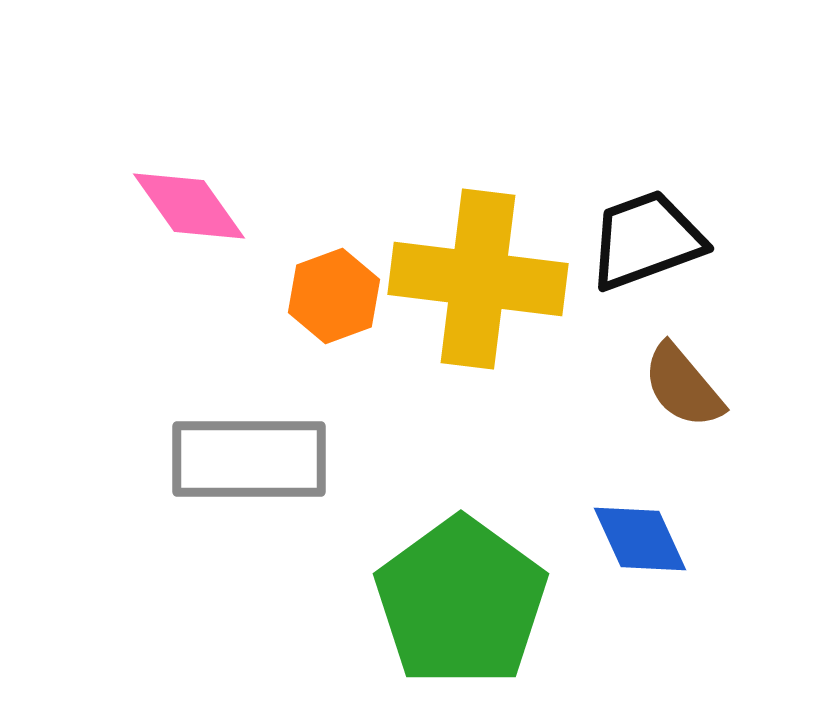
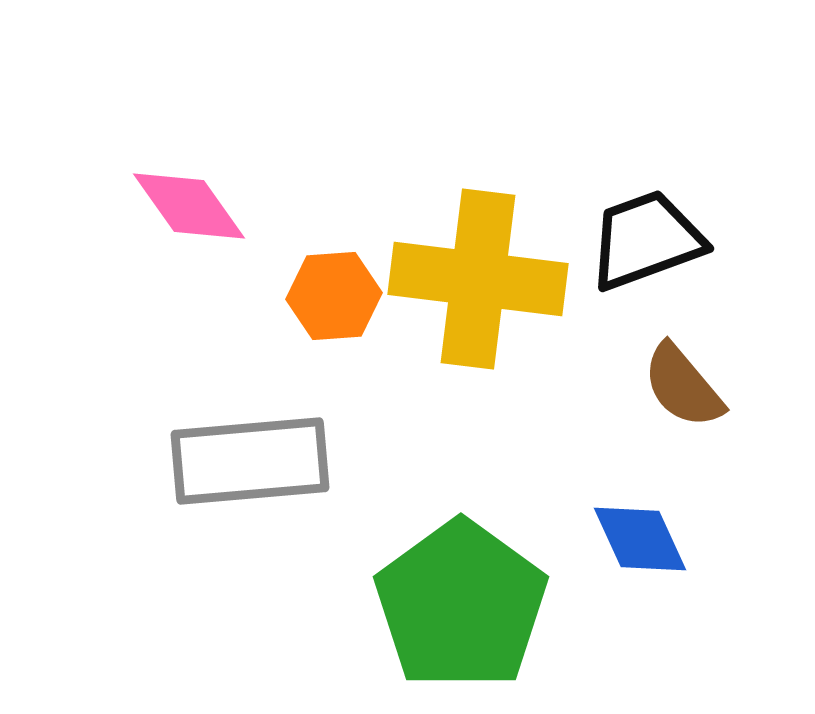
orange hexagon: rotated 16 degrees clockwise
gray rectangle: moved 1 px right, 2 px down; rotated 5 degrees counterclockwise
green pentagon: moved 3 px down
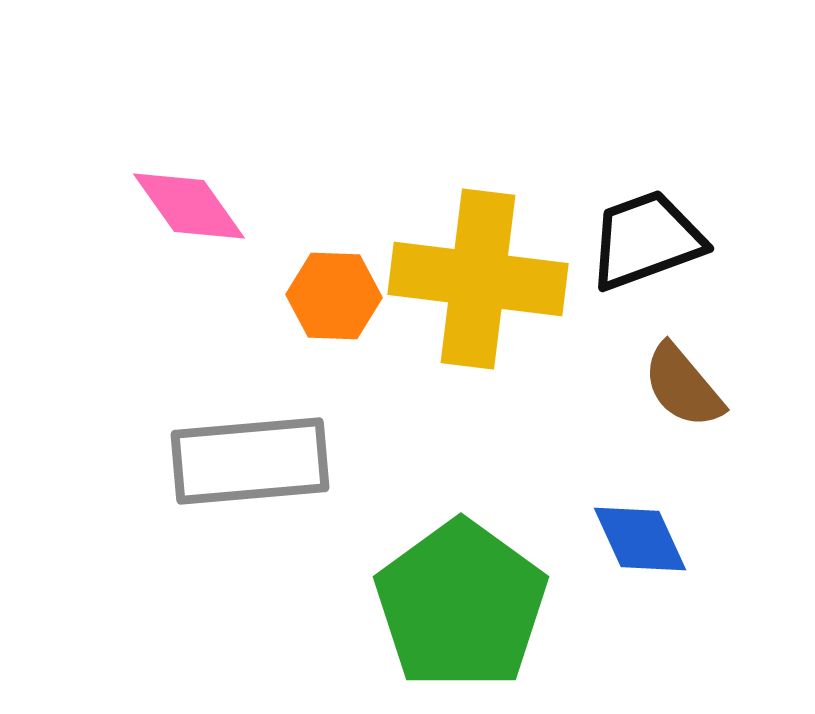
orange hexagon: rotated 6 degrees clockwise
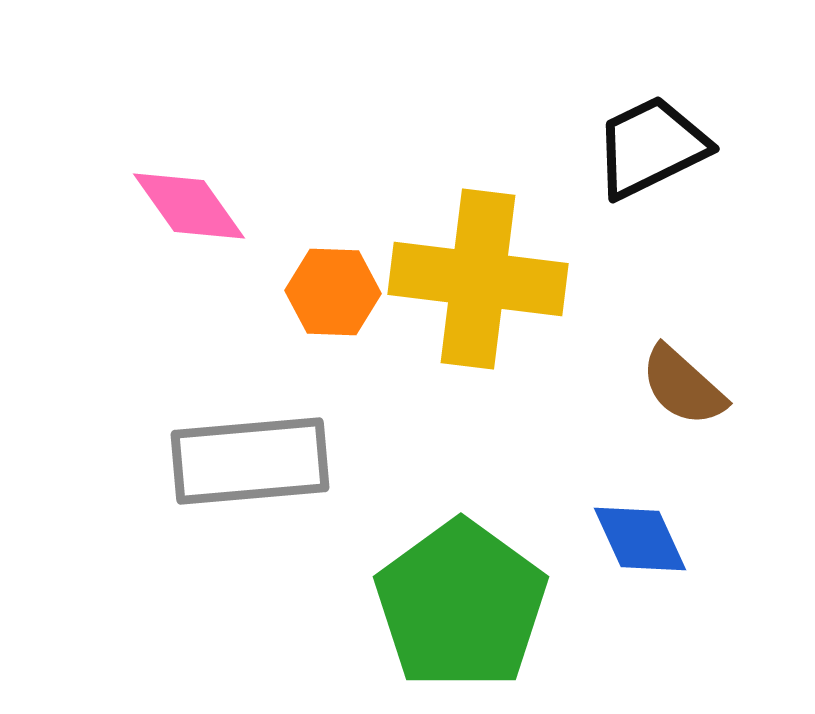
black trapezoid: moved 5 px right, 93 px up; rotated 6 degrees counterclockwise
orange hexagon: moved 1 px left, 4 px up
brown semicircle: rotated 8 degrees counterclockwise
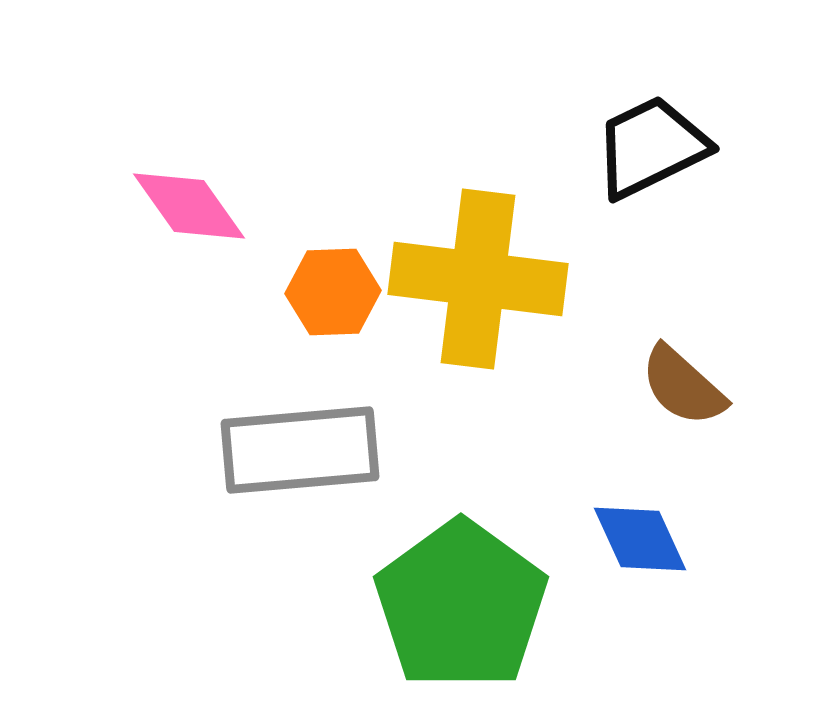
orange hexagon: rotated 4 degrees counterclockwise
gray rectangle: moved 50 px right, 11 px up
